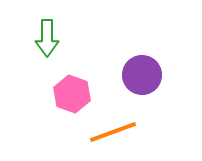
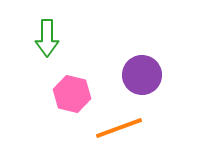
pink hexagon: rotated 6 degrees counterclockwise
orange line: moved 6 px right, 4 px up
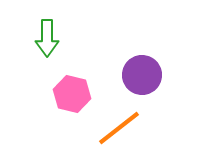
orange line: rotated 18 degrees counterclockwise
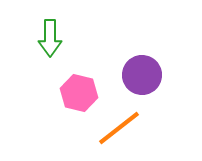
green arrow: moved 3 px right
pink hexagon: moved 7 px right, 1 px up
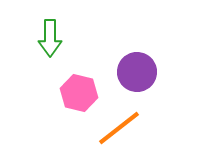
purple circle: moved 5 px left, 3 px up
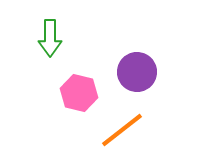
orange line: moved 3 px right, 2 px down
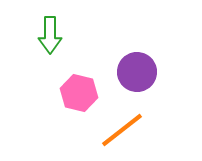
green arrow: moved 3 px up
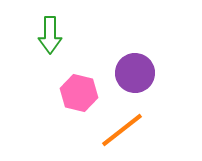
purple circle: moved 2 px left, 1 px down
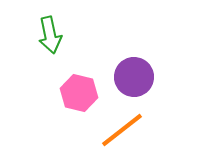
green arrow: rotated 12 degrees counterclockwise
purple circle: moved 1 px left, 4 px down
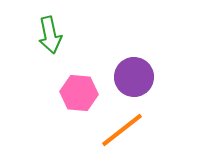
pink hexagon: rotated 9 degrees counterclockwise
